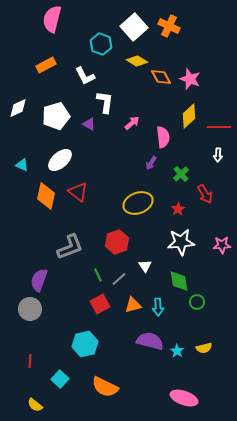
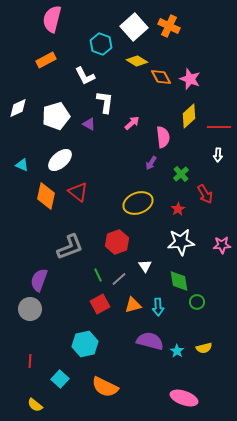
orange rectangle at (46, 65): moved 5 px up
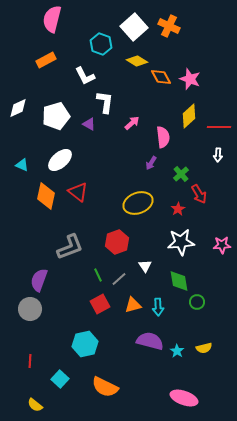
red arrow at (205, 194): moved 6 px left
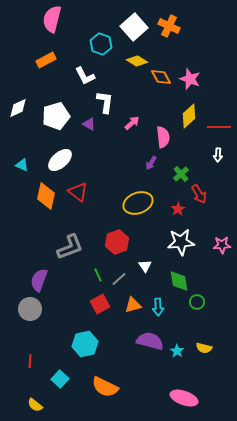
yellow semicircle at (204, 348): rotated 28 degrees clockwise
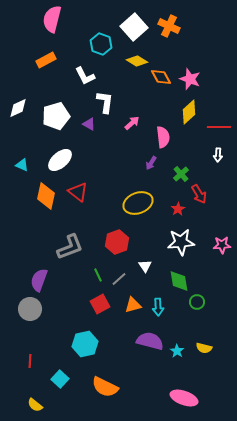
yellow diamond at (189, 116): moved 4 px up
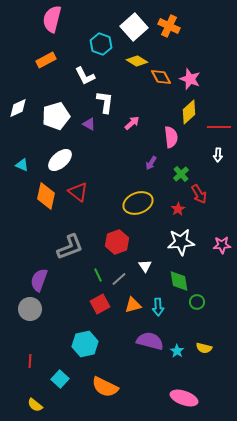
pink semicircle at (163, 137): moved 8 px right
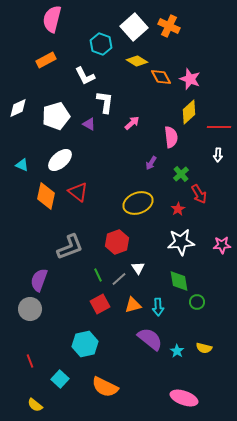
white triangle at (145, 266): moved 7 px left, 2 px down
purple semicircle at (150, 341): moved 2 px up; rotated 24 degrees clockwise
red line at (30, 361): rotated 24 degrees counterclockwise
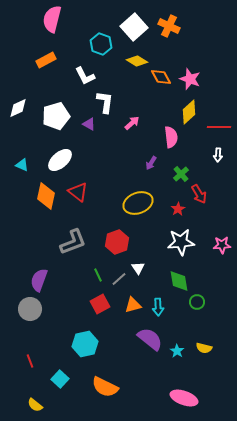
gray L-shape at (70, 247): moved 3 px right, 5 px up
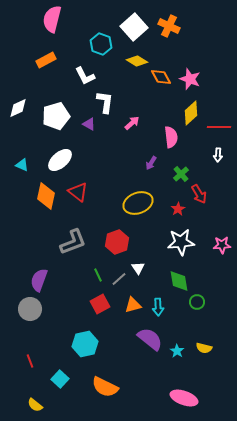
yellow diamond at (189, 112): moved 2 px right, 1 px down
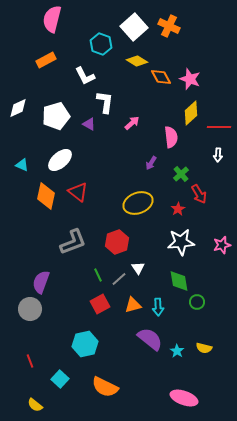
pink star at (222, 245): rotated 12 degrees counterclockwise
purple semicircle at (39, 280): moved 2 px right, 2 px down
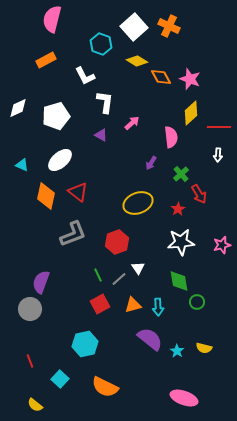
purple triangle at (89, 124): moved 12 px right, 11 px down
gray L-shape at (73, 242): moved 8 px up
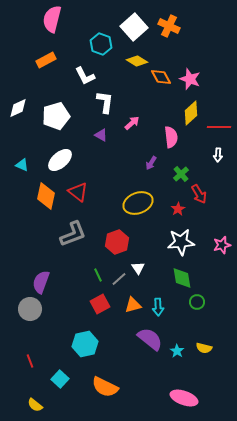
green diamond at (179, 281): moved 3 px right, 3 px up
